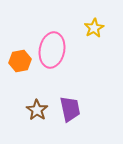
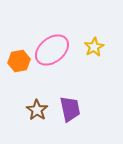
yellow star: moved 19 px down
pink ellipse: rotated 40 degrees clockwise
orange hexagon: moved 1 px left
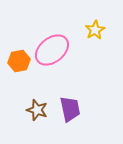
yellow star: moved 1 px right, 17 px up
brown star: rotated 15 degrees counterclockwise
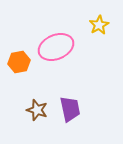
yellow star: moved 4 px right, 5 px up
pink ellipse: moved 4 px right, 3 px up; rotated 16 degrees clockwise
orange hexagon: moved 1 px down
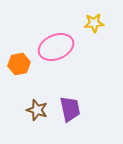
yellow star: moved 5 px left, 2 px up; rotated 24 degrees clockwise
orange hexagon: moved 2 px down
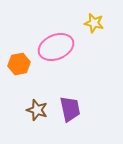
yellow star: rotated 18 degrees clockwise
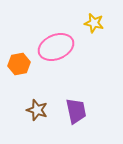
purple trapezoid: moved 6 px right, 2 px down
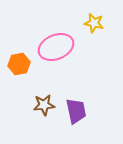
brown star: moved 7 px right, 5 px up; rotated 25 degrees counterclockwise
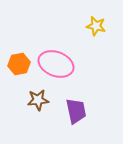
yellow star: moved 2 px right, 3 px down
pink ellipse: moved 17 px down; rotated 44 degrees clockwise
brown star: moved 6 px left, 5 px up
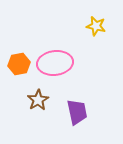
pink ellipse: moved 1 px left, 1 px up; rotated 28 degrees counterclockwise
brown star: rotated 25 degrees counterclockwise
purple trapezoid: moved 1 px right, 1 px down
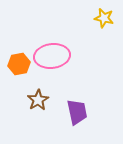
yellow star: moved 8 px right, 8 px up
pink ellipse: moved 3 px left, 7 px up
